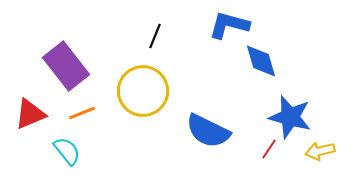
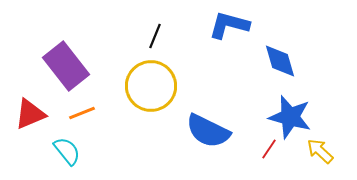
blue diamond: moved 19 px right
yellow circle: moved 8 px right, 5 px up
yellow arrow: rotated 56 degrees clockwise
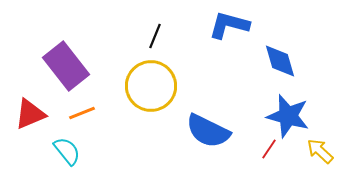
blue star: moved 2 px left, 1 px up
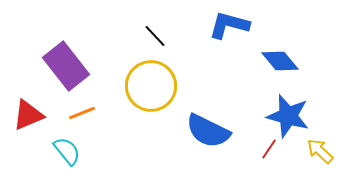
black line: rotated 65 degrees counterclockwise
blue diamond: rotated 24 degrees counterclockwise
red triangle: moved 2 px left, 1 px down
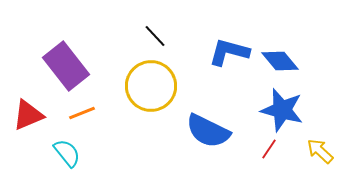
blue L-shape: moved 27 px down
blue star: moved 6 px left, 6 px up
cyan semicircle: moved 2 px down
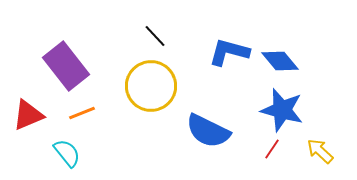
red line: moved 3 px right
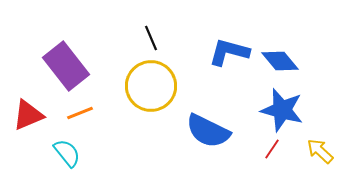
black line: moved 4 px left, 2 px down; rotated 20 degrees clockwise
orange line: moved 2 px left
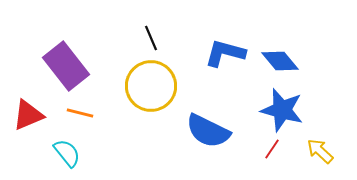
blue L-shape: moved 4 px left, 1 px down
orange line: rotated 36 degrees clockwise
